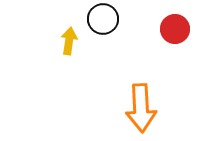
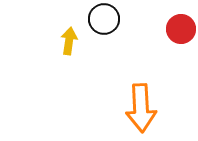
black circle: moved 1 px right
red circle: moved 6 px right
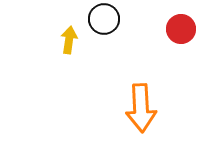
yellow arrow: moved 1 px up
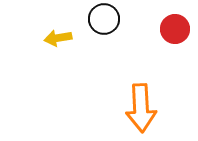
red circle: moved 6 px left
yellow arrow: moved 11 px left, 2 px up; rotated 108 degrees counterclockwise
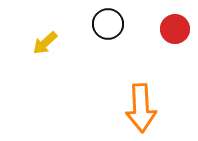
black circle: moved 4 px right, 5 px down
yellow arrow: moved 13 px left, 5 px down; rotated 32 degrees counterclockwise
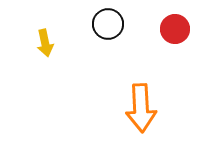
yellow arrow: rotated 60 degrees counterclockwise
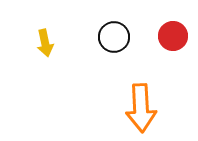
black circle: moved 6 px right, 13 px down
red circle: moved 2 px left, 7 px down
